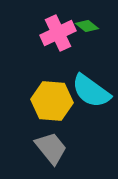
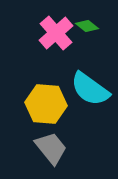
pink cross: moved 2 px left; rotated 16 degrees counterclockwise
cyan semicircle: moved 1 px left, 2 px up
yellow hexagon: moved 6 px left, 3 px down
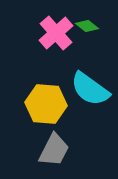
gray trapezoid: moved 3 px right, 2 px down; rotated 66 degrees clockwise
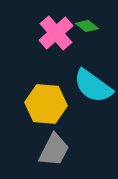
cyan semicircle: moved 3 px right, 3 px up
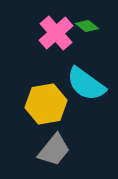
cyan semicircle: moved 7 px left, 2 px up
yellow hexagon: rotated 15 degrees counterclockwise
gray trapezoid: rotated 12 degrees clockwise
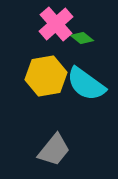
green diamond: moved 5 px left, 12 px down
pink cross: moved 9 px up
yellow hexagon: moved 28 px up
